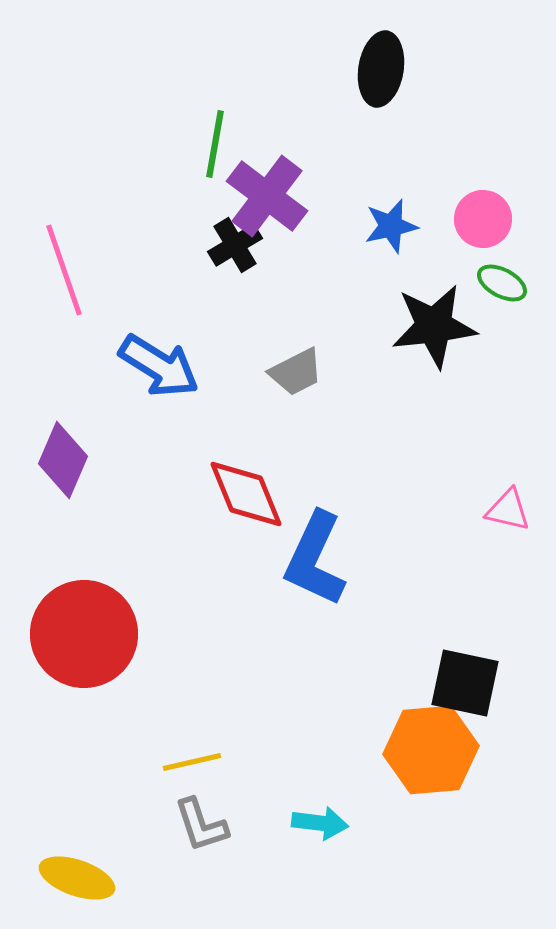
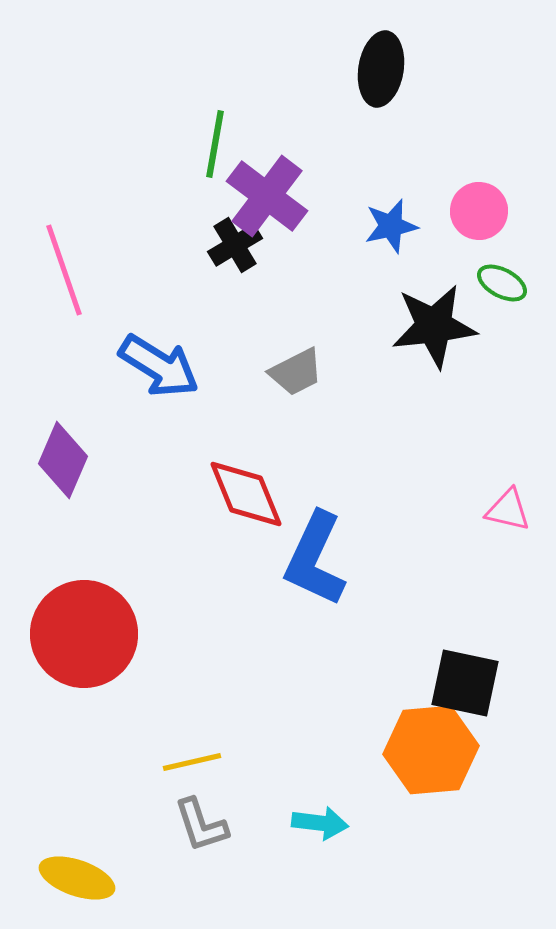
pink circle: moved 4 px left, 8 px up
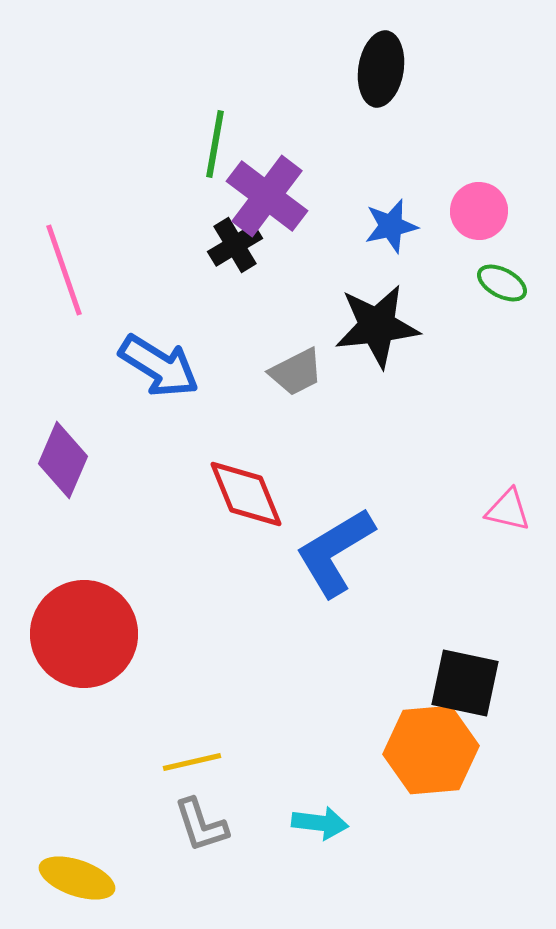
black star: moved 57 px left
blue L-shape: moved 20 px right, 7 px up; rotated 34 degrees clockwise
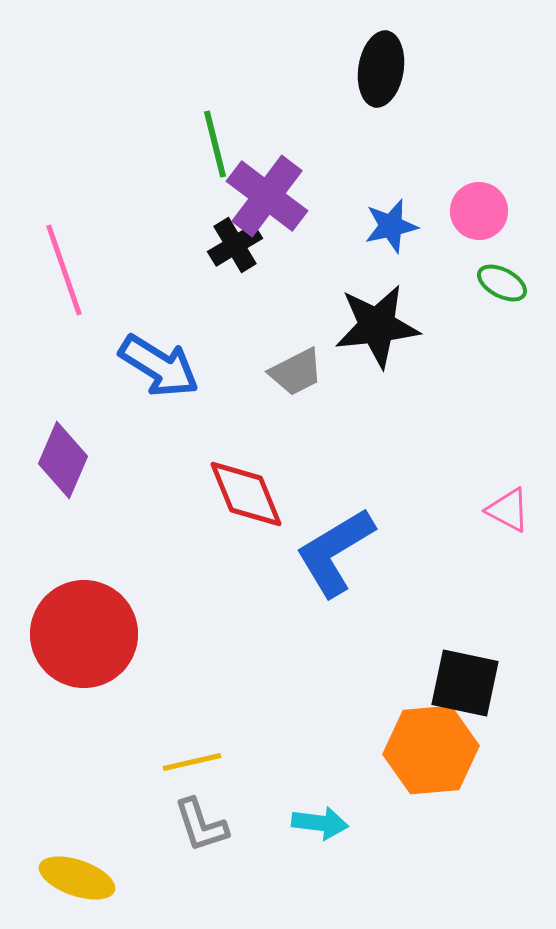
green line: rotated 24 degrees counterclockwise
pink triangle: rotated 15 degrees clockwise
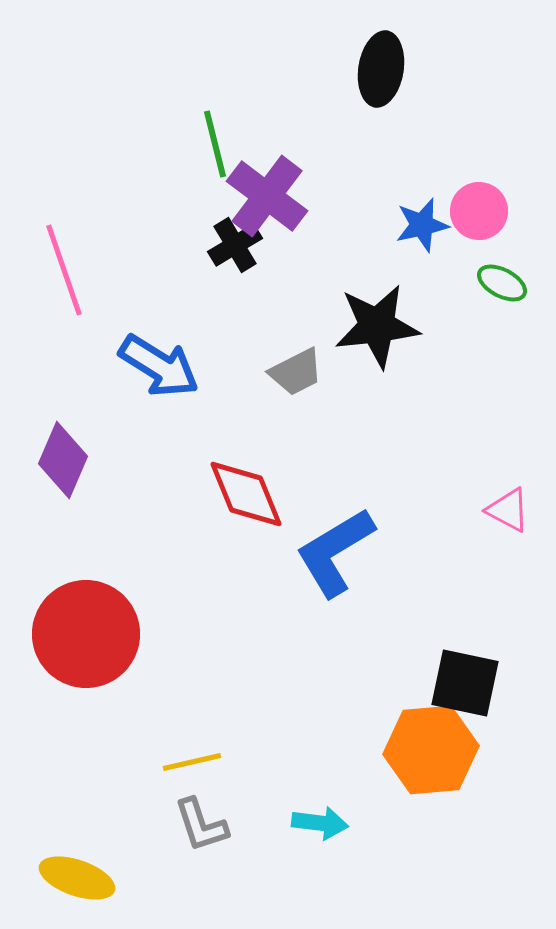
blue star: moved 31 px right, 1 px up
red circle: moved 2 px right
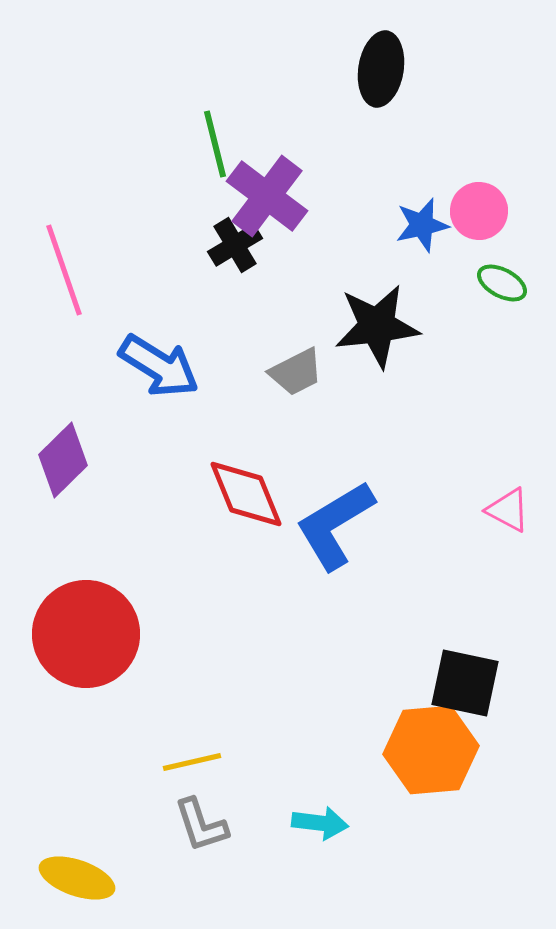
purple diamond: rotated 22 degrees clockwise
blue L-shape: moved 27 px up
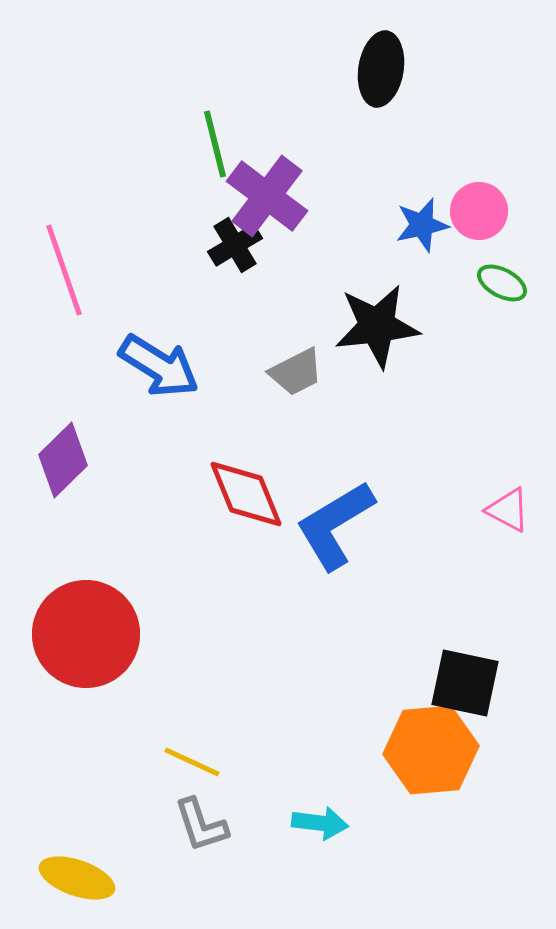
yellow line: rotated 38 degrees clockwise
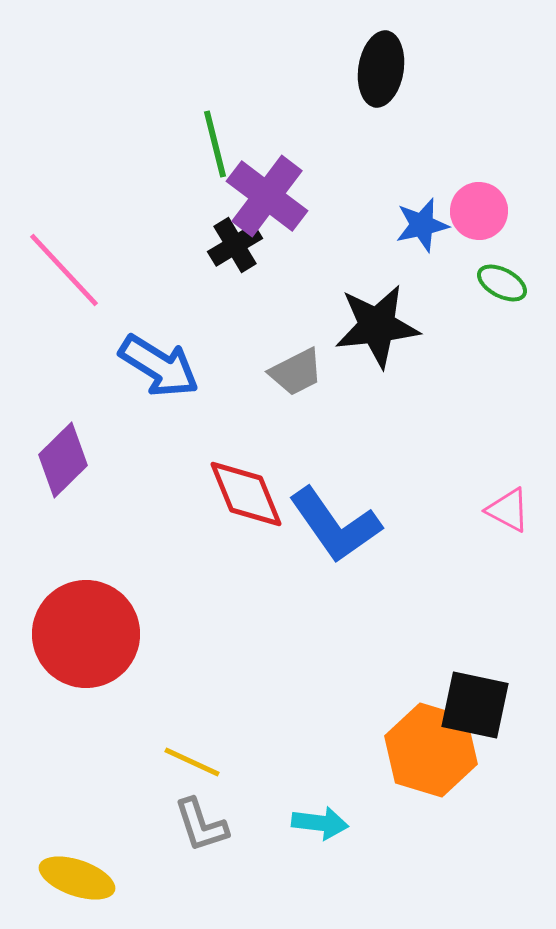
pink line: rotated 24 degrees counterclockwise
blue L-shape: rotated 94 degrees counterclockwise
black square: moved 10 px right, 22 px down
orange hexagon: rotated 22 degrees clockwise
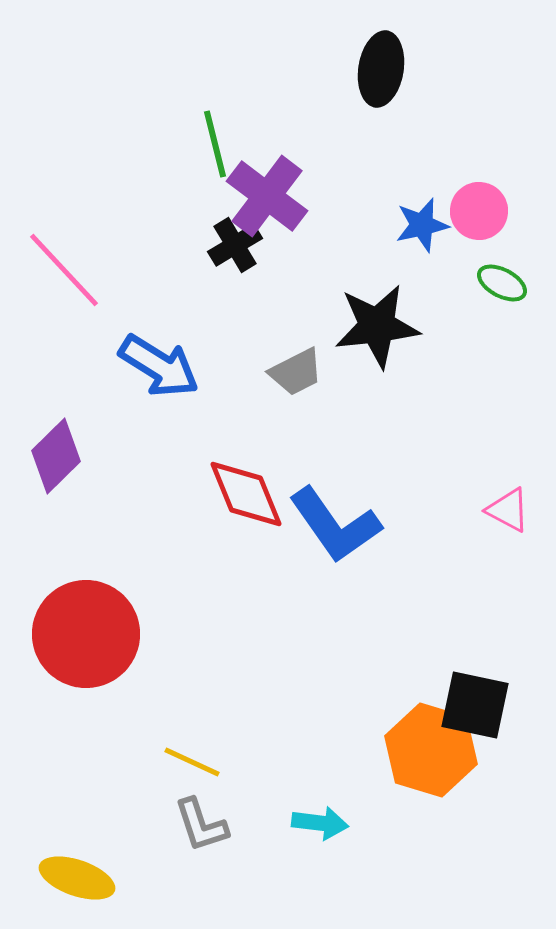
purple diamond: moved 7 px left, 4 px up
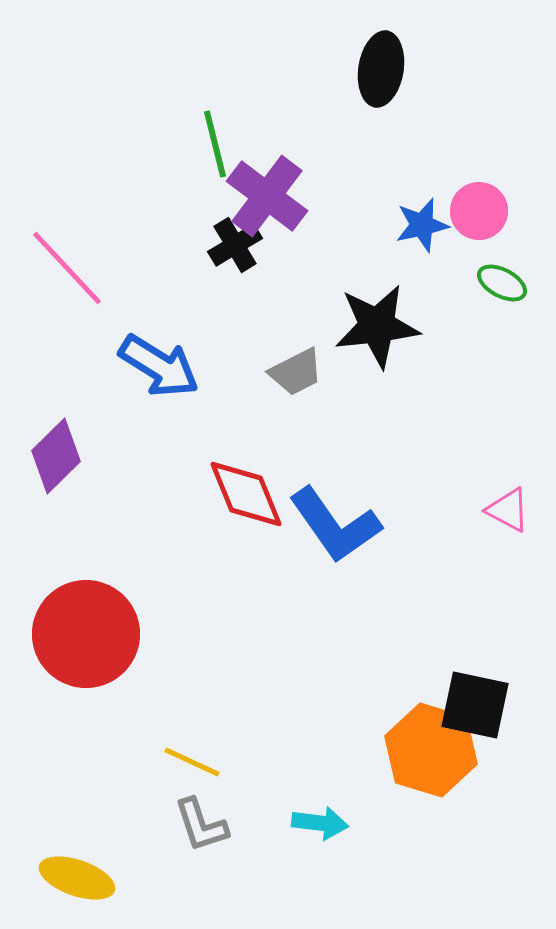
pink line: moved 3 px right, 2 px up
